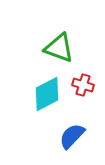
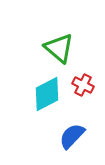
green triangle: rotated 20 degrees clockwise
red cross: rotated 10 degrees clockwise
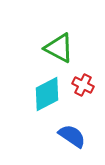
green triangle: rotated 12 degrees counterclockwise
blue semicircle: rotated 80 degrees clockwise
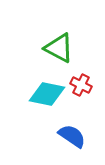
red cross: moved 2 px left
cyan diamond: rotated 39 degrees clockwise
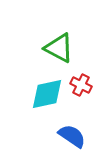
cyan diamond: rotated 24 degrees counterclockwise
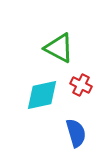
cyan diamond: moved 5 px left, 1 px down
blue semicircle: moved 4 px right, 3 px up; rotated 40 degrees clockwise
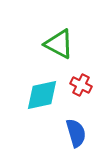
green triangle: moved 4 px up
